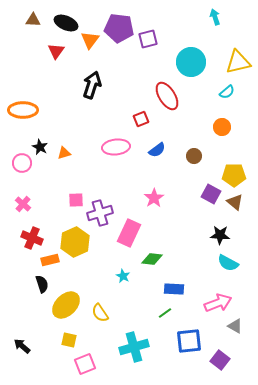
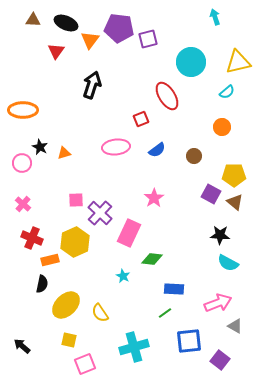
purple cross at (100, 213): rotated 30 degrees counterclockwise
black semicircle at (42, 284): rotated 30 degrees clockwise
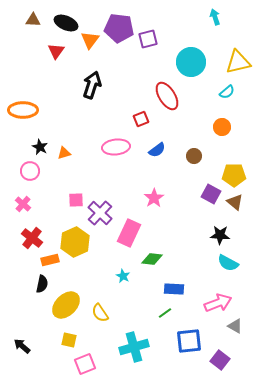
pink circle at (22, 163): moved 8 px right, 8 px down
red cross at (32, 238): rotated 15 degrees clockwise
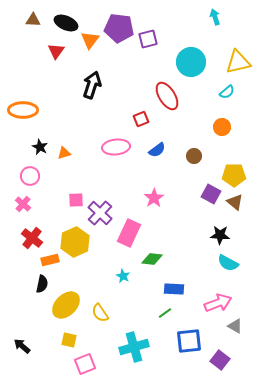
pink circle at (30, 171): moved 5 px down
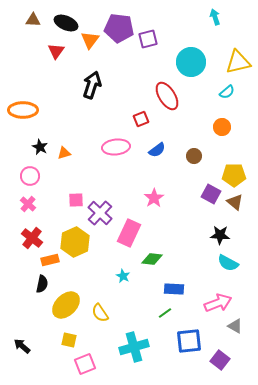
pink cross at (23, 204): moved 5 px right
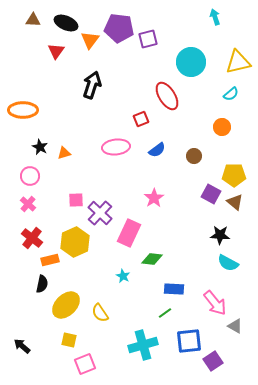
cyan semicircle at (227, 92): moved 4 px right, 2 px down
pink arrow at (218, 303): moved 3 px left; rotated 72 degrees clockwise
cyan cross at (134, 347): moved 9 px right, 2 px up
purple square at (220, 360): moved 7 px left, 1 px down; rotated 18 degrees clockwise
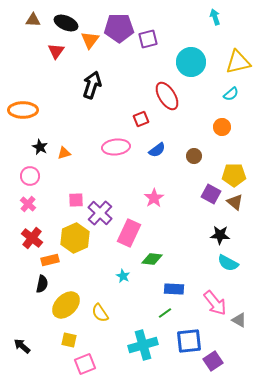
purple pentagon at (119, 28): rotated 8 degrees counterclockwise
yellow hexagon at (75, 242): moved 4 px up
gray triangle at (235, 326): moved 4 px right, 6 px up
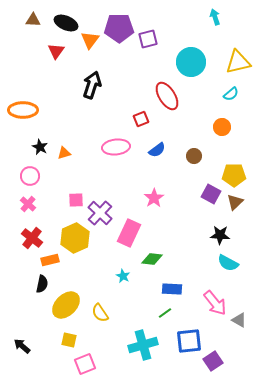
brown triangle at (235, 202): rotated 36 degrees clockwise
blue rectangle at (174, 289): moved 2 px left
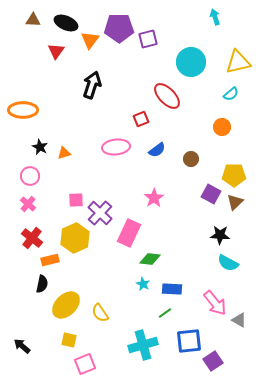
red ellipse at (167, 96): rotated 12 degrees counterclockwise
brown circle at (194, 156): moved 3 px left, 3 px down
green diamond at (152, 259): moved 2 px left
cyan star at (123, 276): moved 20 px right, 8 px down
